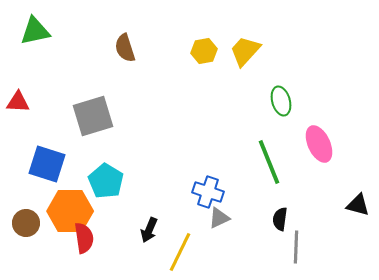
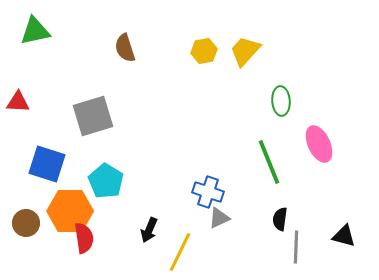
green ellipse: rotated 12 degrees clockwise
black triangle: moved 14 px left, 31 px down
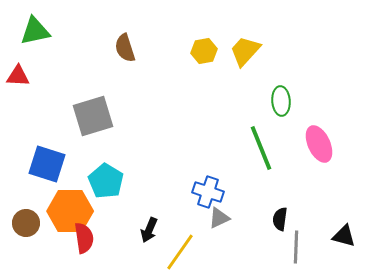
red triangle: moved 26 px up
green line: moved 8 px left, 14 px up
yellow line: rotated 9 degrees clockwise
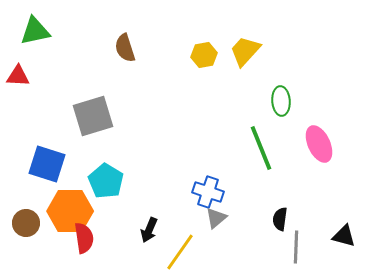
yellow hexagon: moved 4 px down
gray triangle: moved 3 px left; rotated 15 degrees counterclockwise
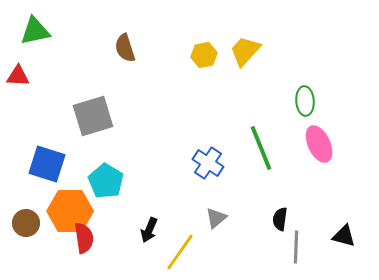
green ellipse: moved 24 px right
blue cross: moved 29 px up; rotated 16 degrees clockwise
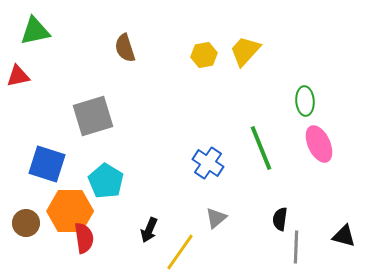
red triangle: rotated 15 degrees counterclockwise
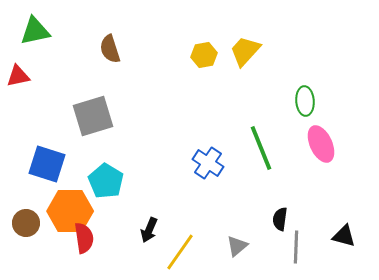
brown semicircle: moved 15 px left, 1 px down
pink ellipse: moved 2 px right
gray triangle: moved 21 px right, 28 px down
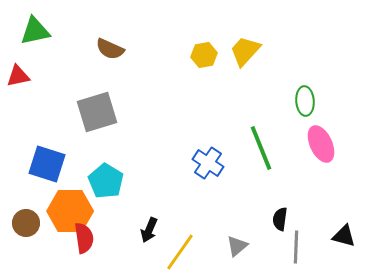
brown semicircle: rotated 48 degrees counterclockwise
gray square: moved 4 px right, 4 px up
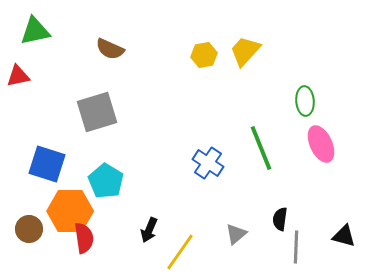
brown circle: moved 3 px right, 6 px down
gray triangle: moved 1 px left, 12 px up
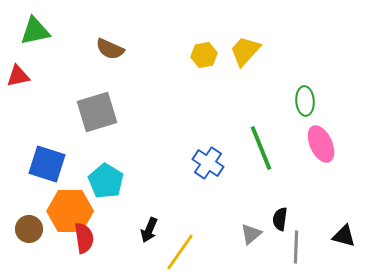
gray triangle: moved 15 px right
